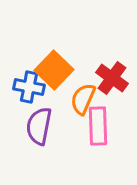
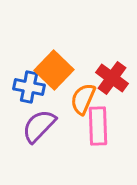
purple semicircle: rotated 33 degrees clockwise
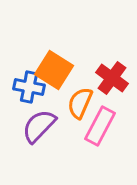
orange square: rotated 12 degrees counterclockwise
orange semicircle: moved 3 px left, 4 px down
pink rectangle: moved 2 px right; rotated 30 degrees clockwise
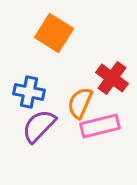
orange square: moved 37 px up
blue cross: moved 5 px down
pink rectangle: rotated 48 degrees clockwise
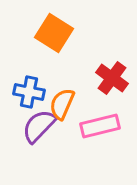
orange semicircle: moved 18 px left, 1 px down
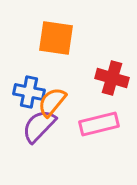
orange square: moved 2 px right, 5 px down; rotated 24 degrees counterclockwise
red cross: rotated 20 degrees counterclockwise
orange semicircle: moved 10 px left, 2 px up; rotated 16 degrees clockwise
pink rectangle: moved 1 px left, 2 px up
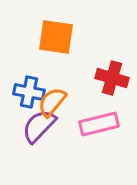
orange square: moved 1 px up
